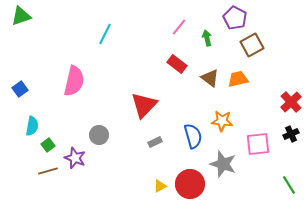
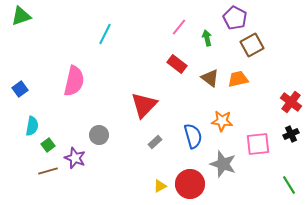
red cross: rotated 10 degrees counterclockwise
gray rectangle: rotated 16 degrees counterclockwise
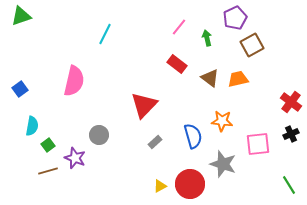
purple pentagon: rotated 20 degrees clockwise
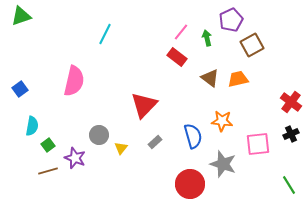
purple pentagon: moved 4 px left, 2 px down
pink line: moved 2 px right, 5 px down
red rectangle: moved 7 px up
yellow triangle: moved 39 px left, 38 px up; rotated 24 degrees counterclockwise
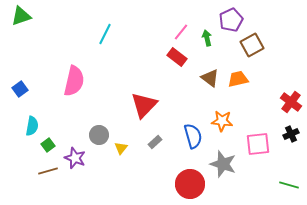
green line: rotated 42 degrees counterclockwise
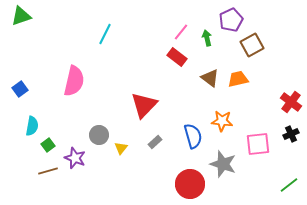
green line: rotated 54 degrees counterclockwise
